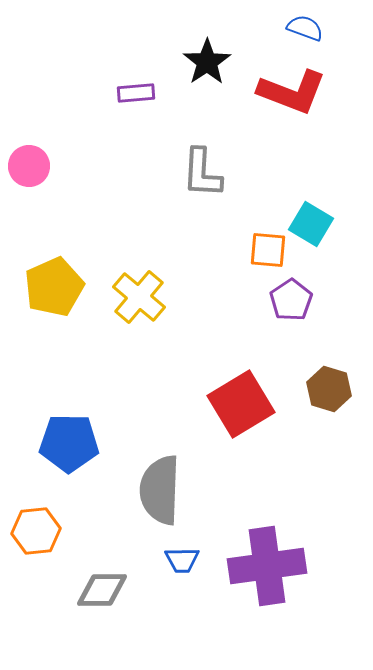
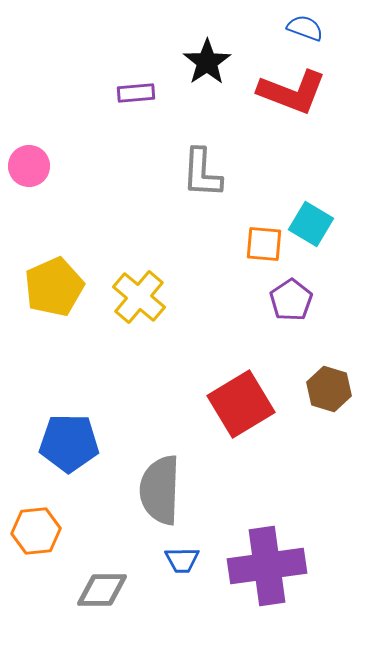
orange square: moved 4 px left, 6 px up
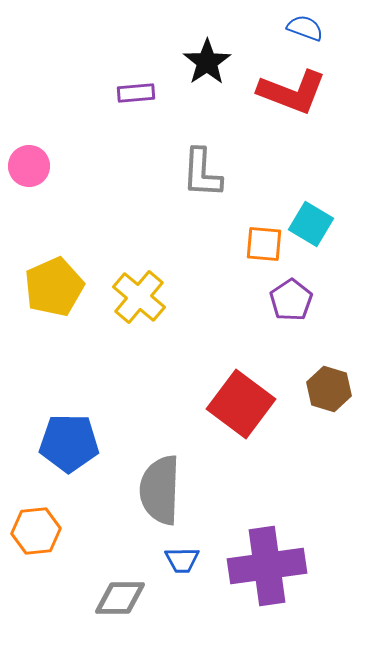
red square: rotated 22 degrees counterclockwise
gray diamond: moved 18 px right, 8 px down
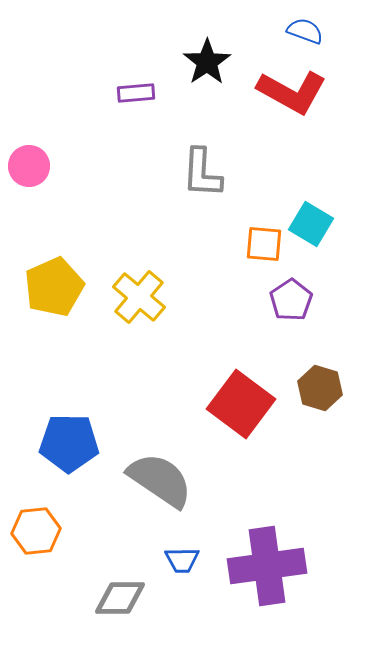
blue semicircle: moved 3 px down
red L-shape: rotated 8 degrees clockwise
brown hexagon: moved 9 px left, 1 px up
gray semicircle: moved 10 px up; rotated 122 degrees clockwise
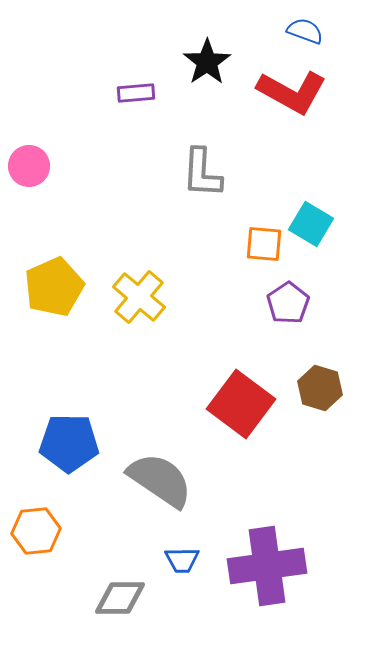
purple pentagon: moved 3 px left, 3 px down
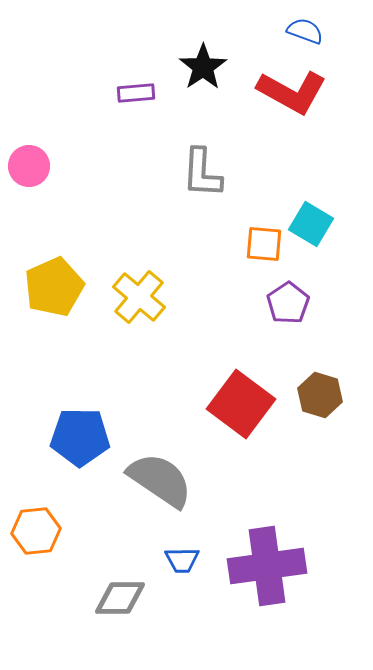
black star: moved 4 px left, 5 px down
brown hexagon: moved 7 px down
blue pentagon: moved 11 px right, 6 px up
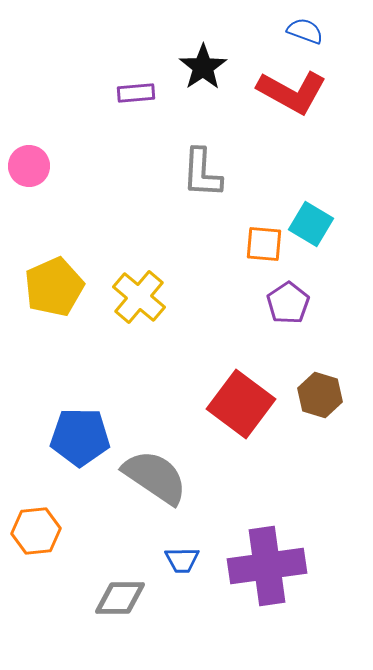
gray semicircle: moved 5 px left, 3 px up
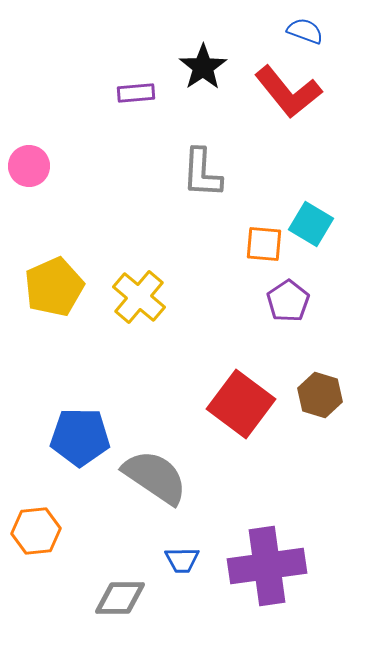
red L-shape: moved 4 px left; rotated 22 degrees clockwise
purple pentagon: moved 2 px up
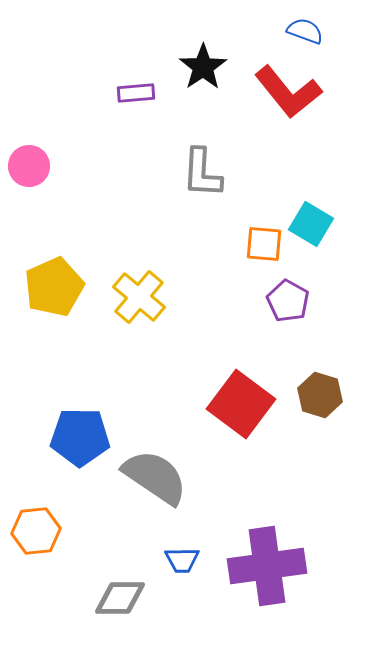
purple pentagon: rotated 9 degrees counterclockwise
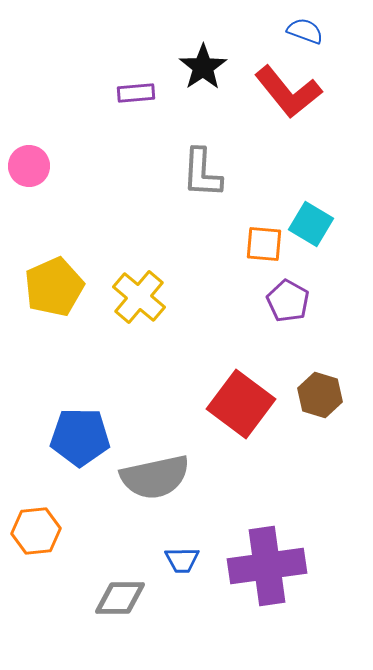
gray semicircle: rotated 134 degrees clockwise
